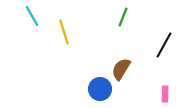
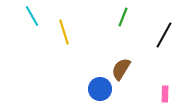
black line: moved 10 px up
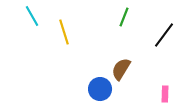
green line: moved 1 px right
black line: rotated 8 degrees clockwise
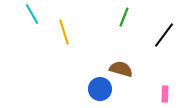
cyan line: moved 2 px up
brown semicircle: rotated 75 degrees clockwise
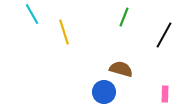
black line: rotated 8 degrees counterclockwise
blue circle: moved 4 px right, 3 px down
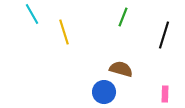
green line: moved 1 px left
black line: rotated 12 degrees counterclockwise
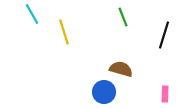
green line: rotated 42 degrees counterclockwise
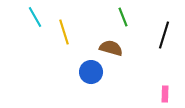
cyan line: moved 3 px right, 3 px down
brown semicircle: moved 10 px left, 21 px up
blue circle: moved 13 px left, 20 px up
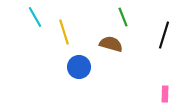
brown semicircle: moved 4 px up
blue circle: moved 12 px left, 5 px up
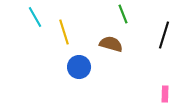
green line: moved 3 px up
